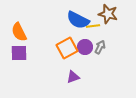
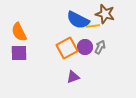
brown star: moved 3 px left
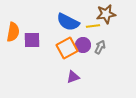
brown star: moved 1 px right; rotated 24 degrees counterclockwise
blue semicircle: moved 10 px left, 2 px down
orange semicircle: moved 6 px left; rotated 144 degrees counterclockwise
purple circle: moved 2 px left, 2 px up
purple square: moved 13 px right, 13 px up
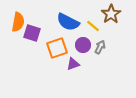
brown star: moved 5 px right; rotated 24 degrees counterclockwise
yellow line: rotated 48 degrees clockwise
orange semicircle: moved 5 px right, 10 px up
purple square: moved 7 px up; rotated 18 degrees clockwise
orange square: moved 10 px left; rotated 10 degrees clockwise
purple triangle: moved 13 px up
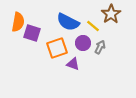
purple circle: moved 2 px up
purple triangle: rotated 40 degrees clockwise
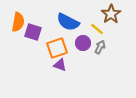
yellow line: moved 4 px right, 3 px down
purple square: moved 1 px right, 1 px up
purple triangle: moved 13 px left, 1 px down
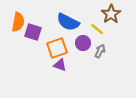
gray arrow: moved 4 px down
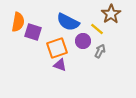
purple circle: moved 2 px up
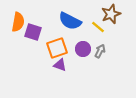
brown star: rotated 12 degrees clockwise
blue semicircle: moved 2 px right, 1 px up
yellow line: moved 1 px right, 2 px up
purple circle: moved 8 px down
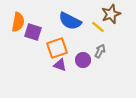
purple circle: moved 11 px down
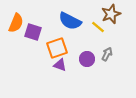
orange semicircle: moved 2 px left, 1 px down; rotated 12 degrees clockwise
gray arrow: moved 7 px right, 3 px down
purple circle: moved 4 px right, 1 px up
